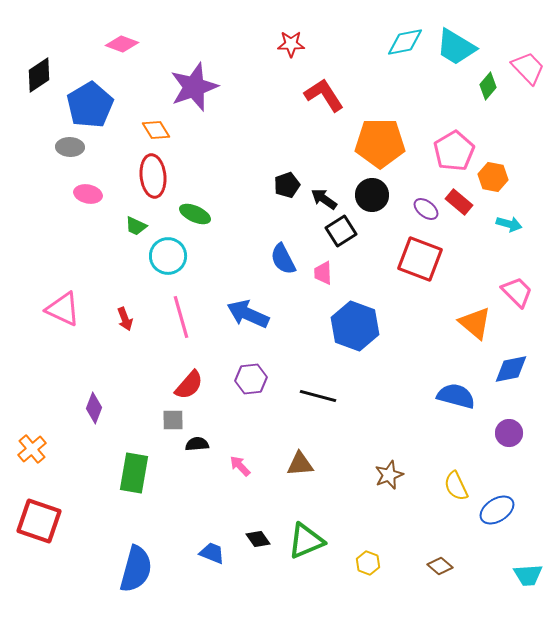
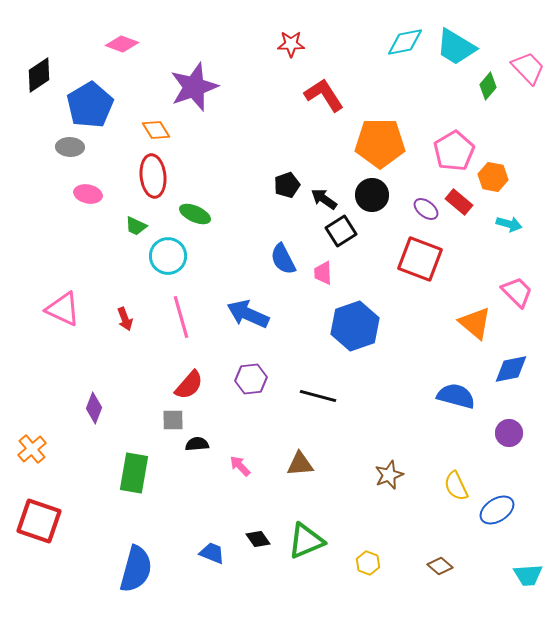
blue hexagon at (355, 326): rotated 21 degrees clockwise
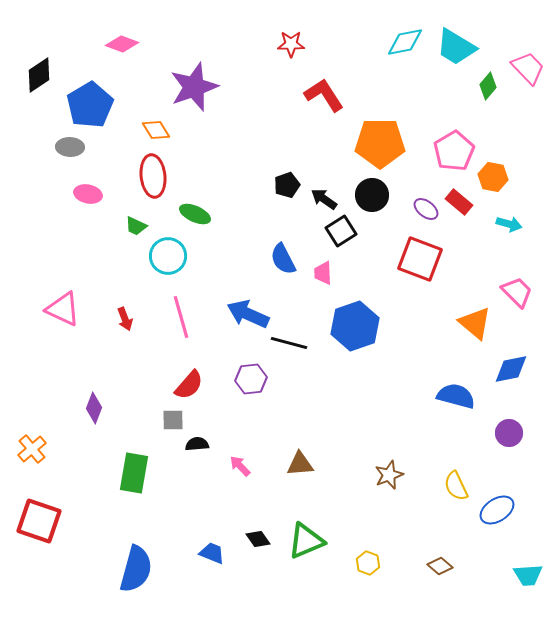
black line at (318, 396): moved 29 px left, 53 px up
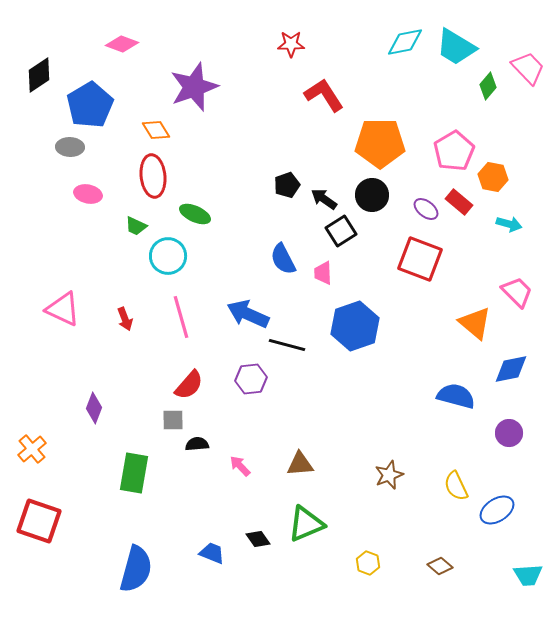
black line at (289, 343): moved 2 px left, 2 px down
green triangle at (306, 541): moved 17 px up
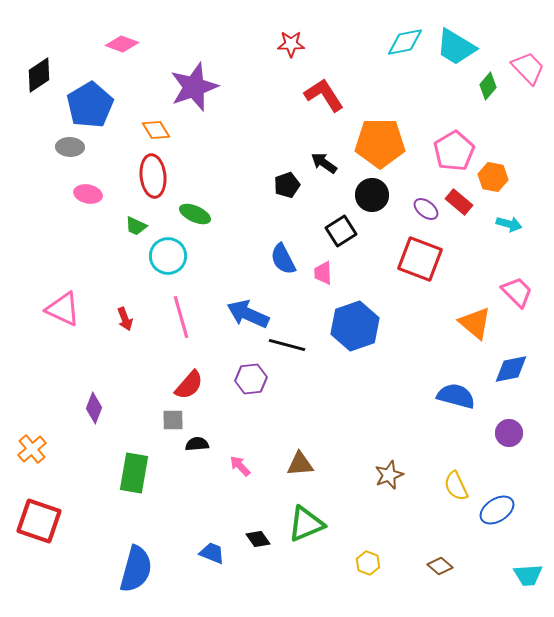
black arrow at (324, 199): moved 36 px up
